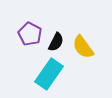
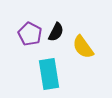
black semicircle: moved 10 px up
cyan rectangle: rotated 44 degrees counterclockwise
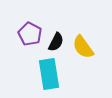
black semicircle: moved 10 px down
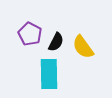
cyan rectangle: rotated 8 degrees clockwise
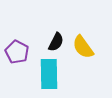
purple pentagon: moved 13 px left, 18 px down
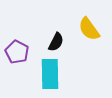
yellow semicircle: moved 6 px right, 18 px up
cyan rectangle: moved 1 px right
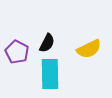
yellow semicircle: moved 20 px down; rotated 80 degrees counterclockwise
black semicircle: moved 9 px left, 1 px down
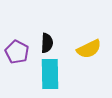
black semicircle: rotated 24 degrees counterclockwise
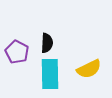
yellow semicircle: moved 20 px down
